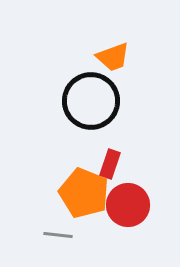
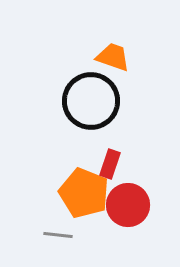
orange trapezoid: rotated 141 degrees counterclockwise
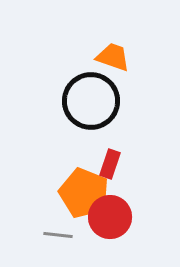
red circle: moved 18 px left, 12 px down
